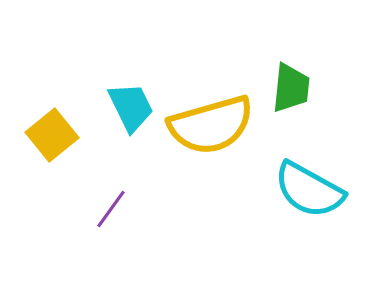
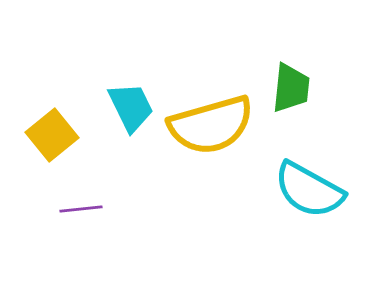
purple line: moved 30 px left; rotated 48 degrees clockwise
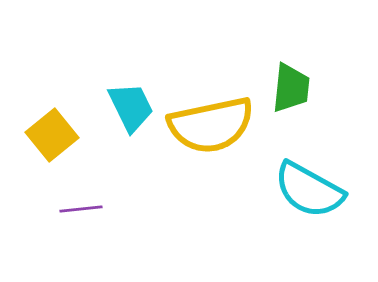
yellow semicircle: rotated 4 degrees clockwise
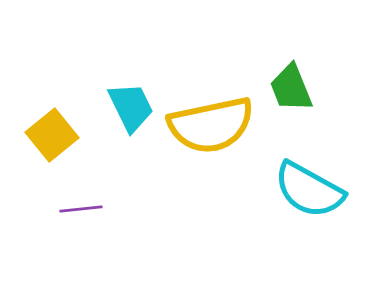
green trapezoid: rotated 152 degrees clockwise
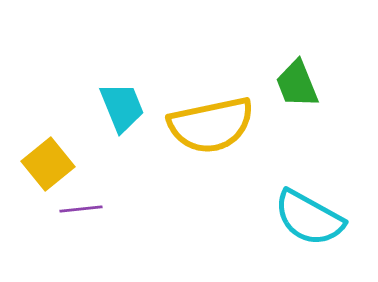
green trapezoid: moved 6 px right, 4 px up
cyan trapezoid: moved 9 px left; rotated 4 degrees clockwise
yellow square: moved 4 px left, 29 px down
cyan semicircle: moved 28 px down
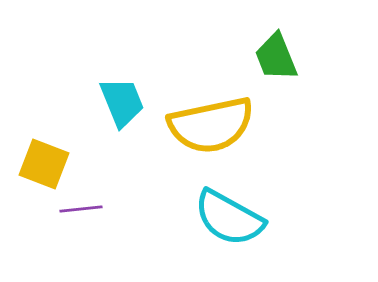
green trapezoid: moved 21 px left, 27 px up
cyan trapezoid: moved 5 px up
yellow square: moved 4 px left; rotated 30 degrees counterclockwise
cyan semicircle: moved 80 px left
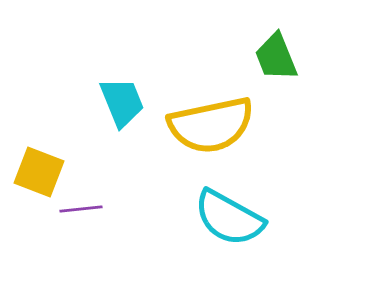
yellow square: moved 5 px left, 8 px down
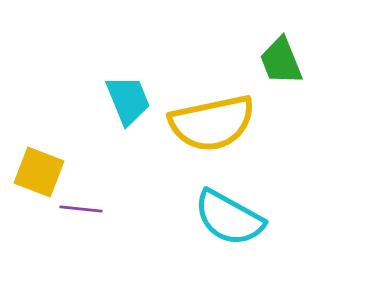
green trapezoid: moved 5 px right, 4 px down
cyan trapezoid: moved 6 px right, 2 px up
yellow semicircle: moved 1 px right, 2 px up
purple line: rotated 12 degrees clockwise
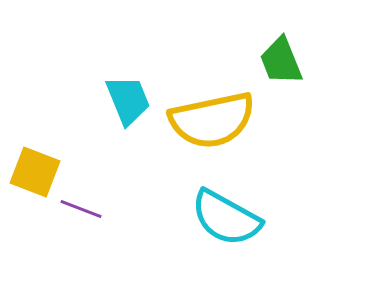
yellow semicircle: moved 3 px up
yellow square: moved 4 px left
purple line: rotated 15 degrees clockwise
cyan semicircle: moved 3 px left
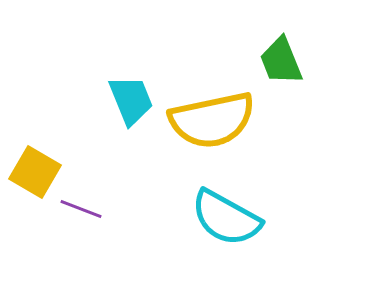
cyan trapezoid: moved 3 px right
yellow square: rotated 9 degrees clockwise
